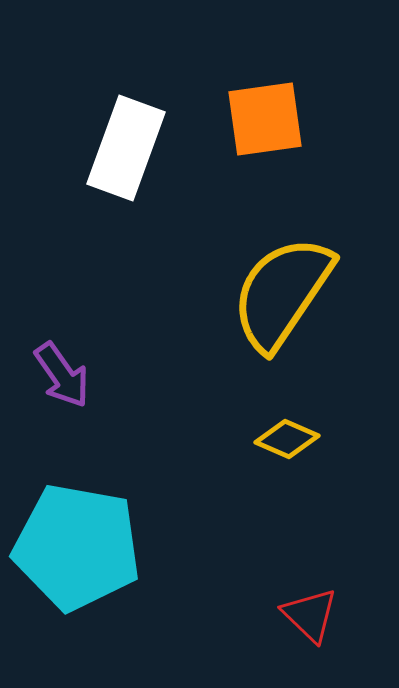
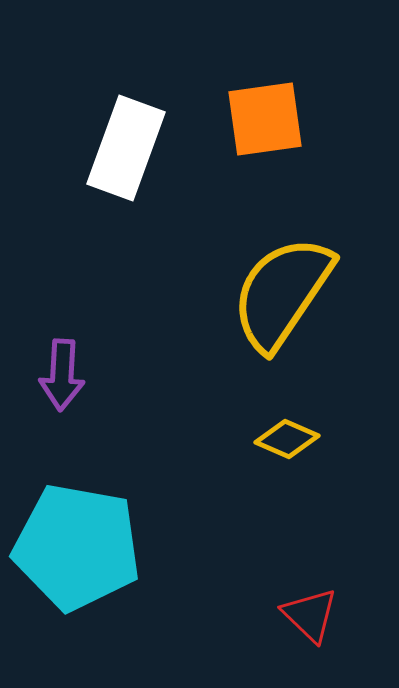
purple arrow: rotated 38 degrees clockwise
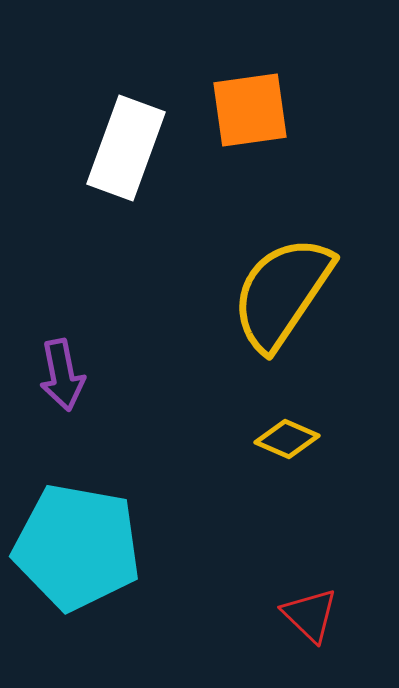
orange square: moved 15 px left, 9 px up
purple arrow: rotated 14 degrees counterclockwise
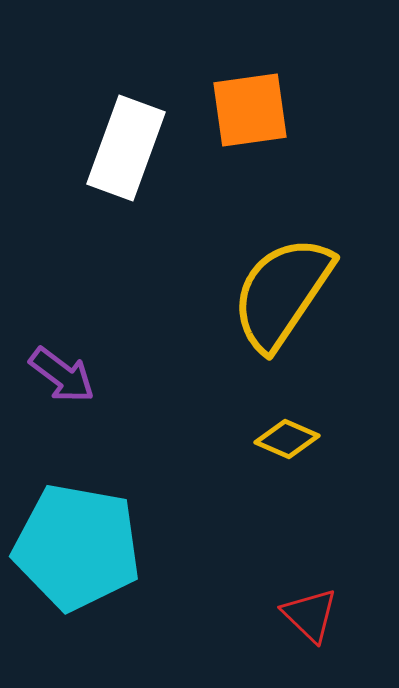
purple arrow: rotated 42 degrees counterclockwise
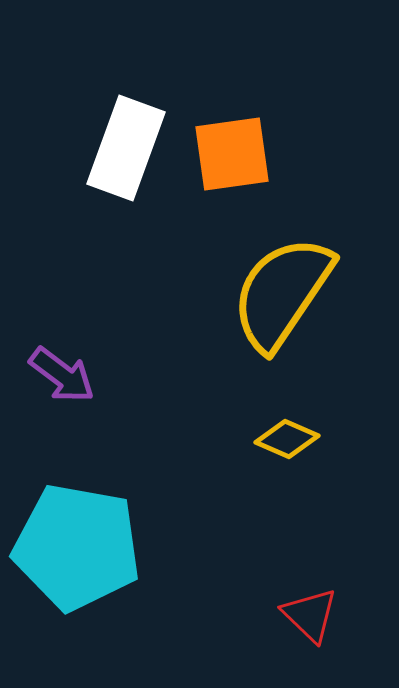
orange square: moved 18 px left, 44 px down
